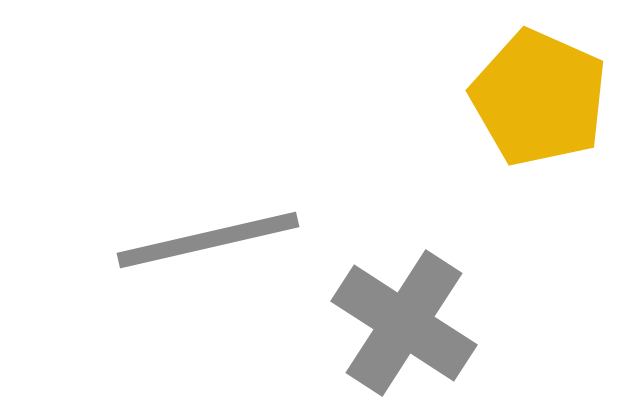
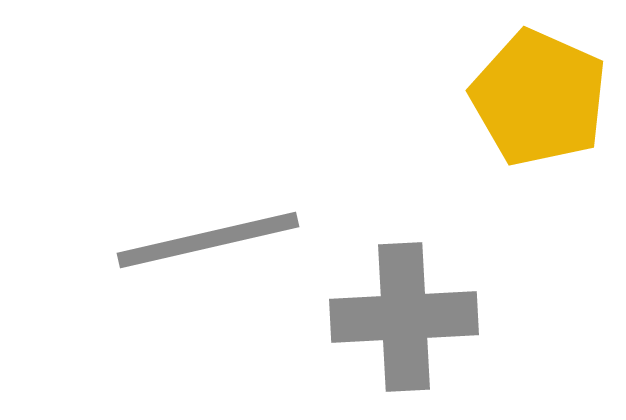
gray cross: moved 6 px up; rotated 36 degrees counterclockwise
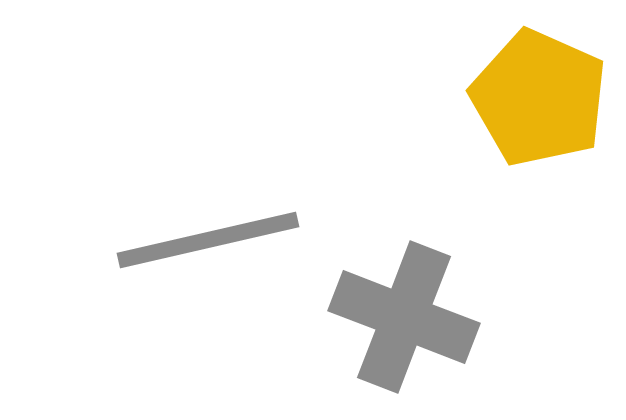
gray cross: rotated 24 degrees clockwise
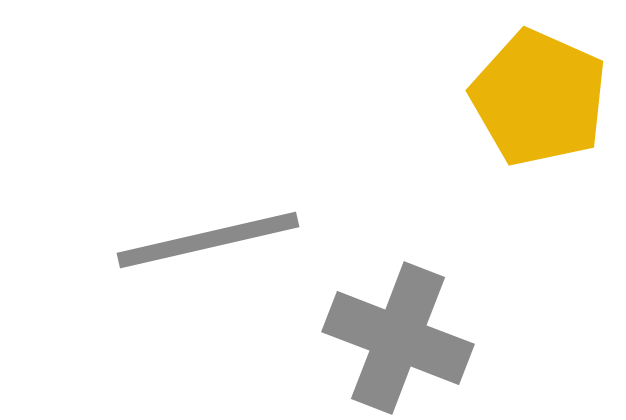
gray cross: moved 6 px left, 21 px down
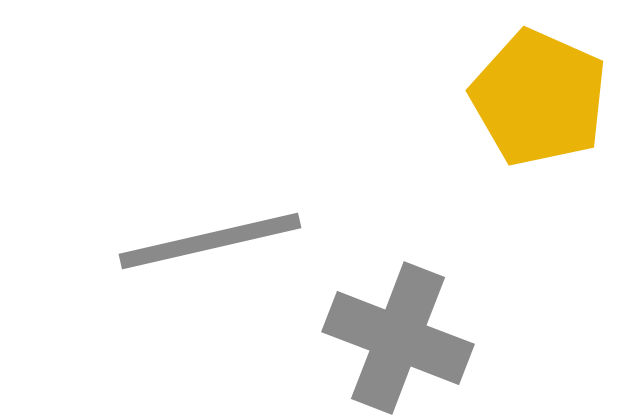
gray line: moved 2 px right, 1 px down
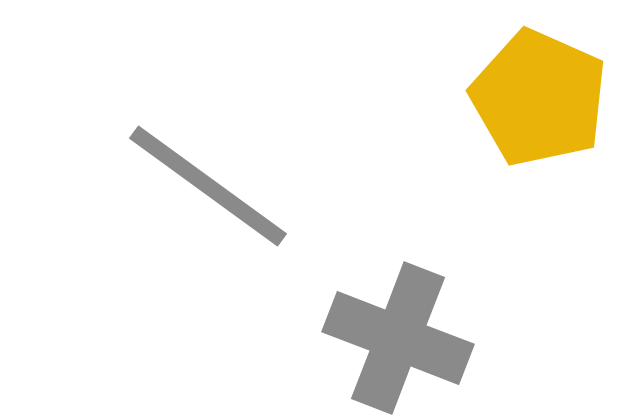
gray line: moved 2 px left, 55 px up; rotated 49 degrees clockwise
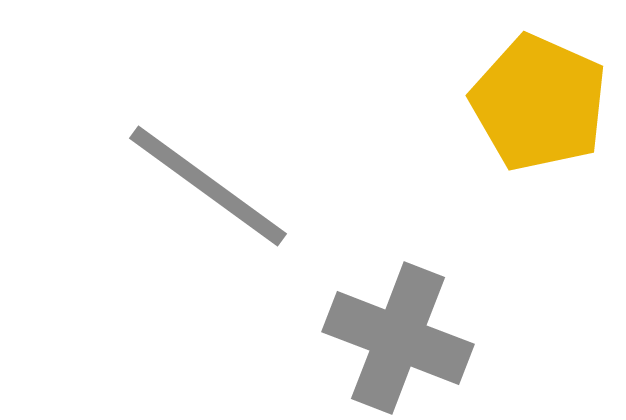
yellow pentagon: moved 5 px down
